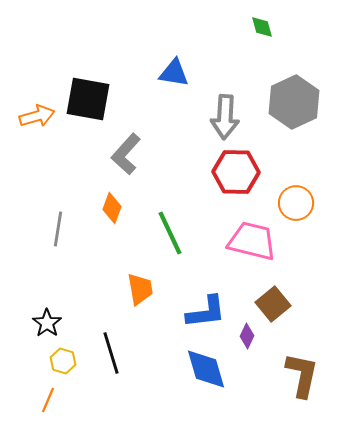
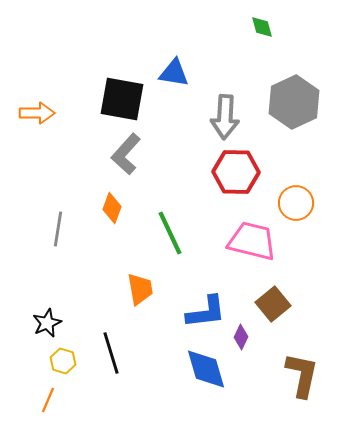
black square: moved 34 px right
orange arrow: moved 3 px up; rotated 16 degrees clockwise
black star: rotated 12 degrees clockwise
purple diamond: moved 6 px left, 1 px down
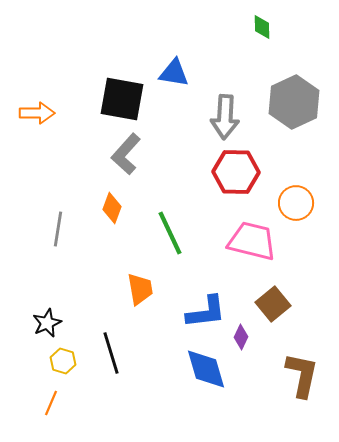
green diamond: rotated 15 degrees clockwise
orange line: moved 3 px right, 3 px down
